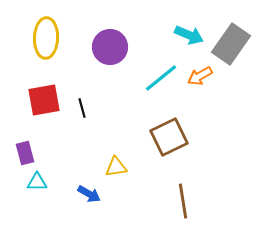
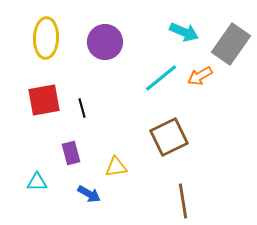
cyan arrow: moved 5 px left, 3 px up
purple circle: moved 5 px left, 5 px up
purple rectangle: moved 46 px right
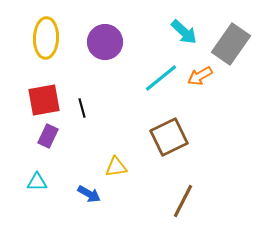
cyan arrow: rotated 20 degrees clockwise
purple rectangle: moved 23 px left, 17 px up; rotated 40 degrees clockwise
brown line: rotated 36 degrees clockwise
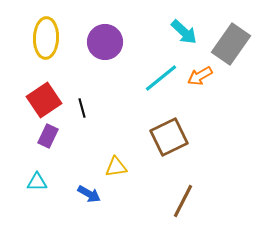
red square: rotated 24 degrees counterclockwise
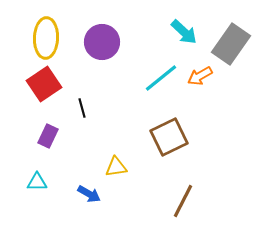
purple circle: moved 3 px left
red square: moved 16 px up
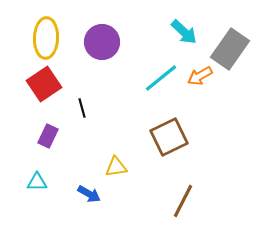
gray rectangle: moved 1 px left, 5 px down
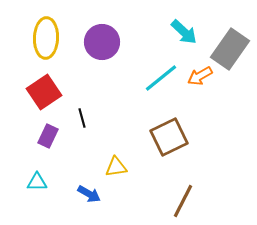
red square: moved 8 px down
black line: moved 10 px down
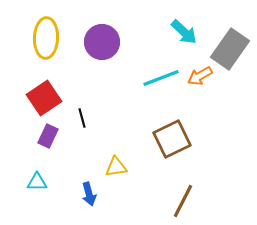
cyan line: rotated 18 degrees clockwise
red square: moved 6 px down
brown square: moved 3 px right, 2 px down
blue arrow: rotated 45 degrees clockwise
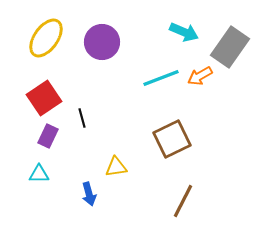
cyan arrow: rotated 20 degrees counterclockwise
yellow ellipse: rotated 33 degrees clockwise
gray rectangle: moved 2 px up
cyan triangle: moved 2 px right, 8 px up
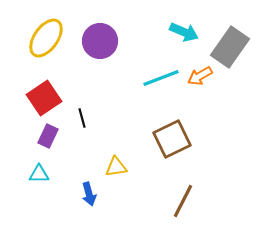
purple circle: moved 2 px left, 1 px up
